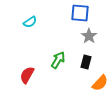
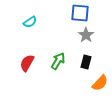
gray star: moved 3 px left, 1 px up
green arrow: moved 1 px down
red semicircle: moved 12 px up
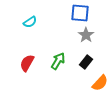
black rectangle: rotated 24 degrees clockwise
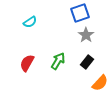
blue square: rotated 24 degrees counterclockwise
black rectangle: moved 1 px right
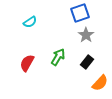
green arrow: moved 4 px up
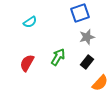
gray star: moved 1 px right, 2 px down; rotated 21 degrees clockwise
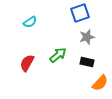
green arrow: moved 2 px up; rotated 18 degrees clockwise
black rectangle: rotated 64 degrees clockwise
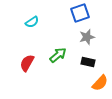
cyan semicircle: moved 2 px right
black rectangle: moved 1 px right
